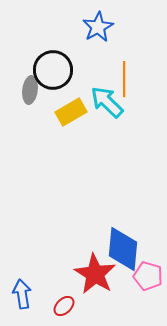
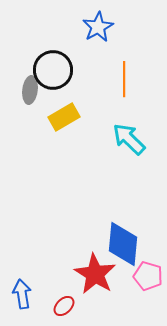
cyan arrow: moved 22 px right, 37 px down
yellow rectangle: moved 7 px left, 5 px down
blue diamond: moved 5 px up
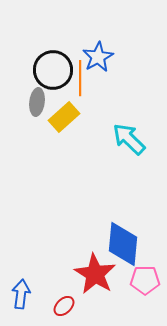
blue star: moved 30 px down
orange line: moved 44 px left, 1 px up
gray ellipse: moved 7 px right, 12 px down
yellow rectangle: rotated 12 degrees counterclockwise
pink pentagon: moved 3 px left, 4 px down; rotated 16 degrees counterclockwise
blue arrow: moved 1 px left; rotated 16 degrees clockwise
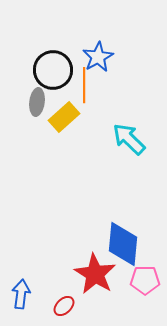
orange line: moved 4 px right, 7 px down
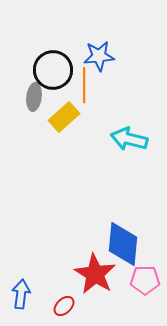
blue star: moved 1 px right, 1 px up; rotated 24 degrees clockwise
gray ellipse: moved 3 px left, 5 px up
cyan arrow: rotated 30 degrees counterclockwise
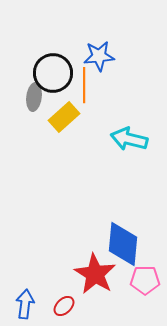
black circle: moved 3 px down
blue arrow: moved 4 px right, 10 px down
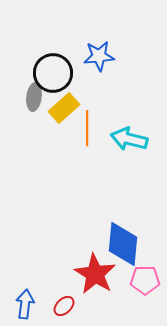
orange line: moved 3 px right, 43 px down
yellow rectangle: moved 9 px up
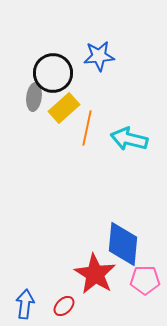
orange line: rotated 12 degrees clockwise
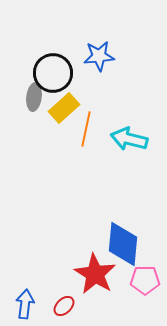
orange line: moved 1 px left, 1 px down
